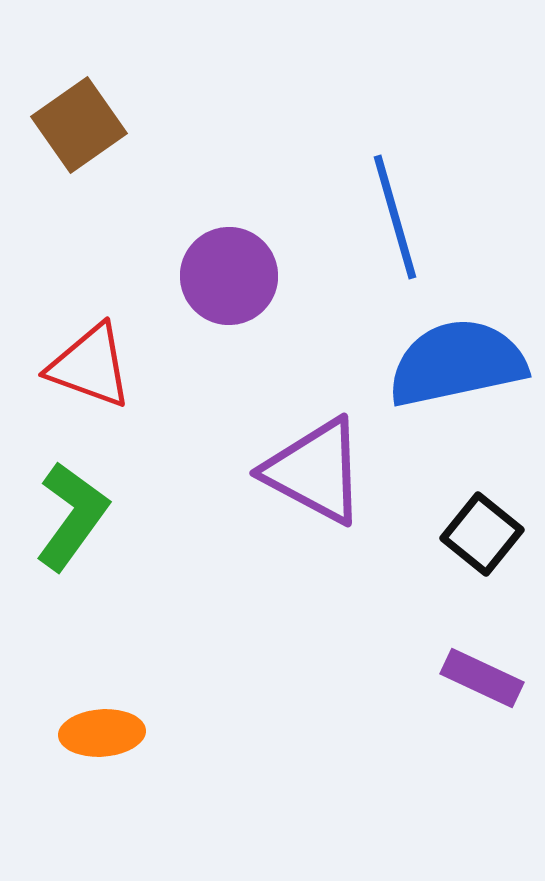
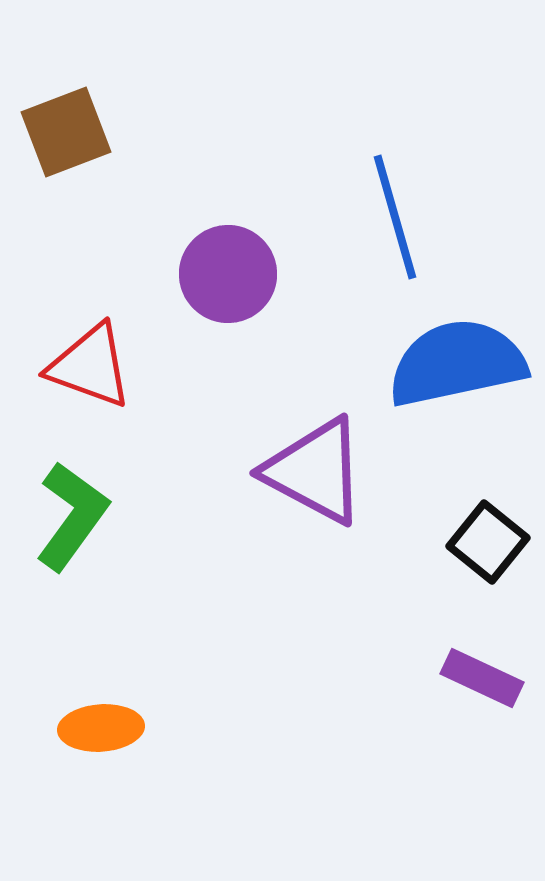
brown square: moved 13 px left, 7 px down; rotated 14 degrees clockwise
purple circle: moved 1 px left, 2 px up
black square: moved 6 px right, 8 px down
orange ellipse: moved 1 px left, 5 px up
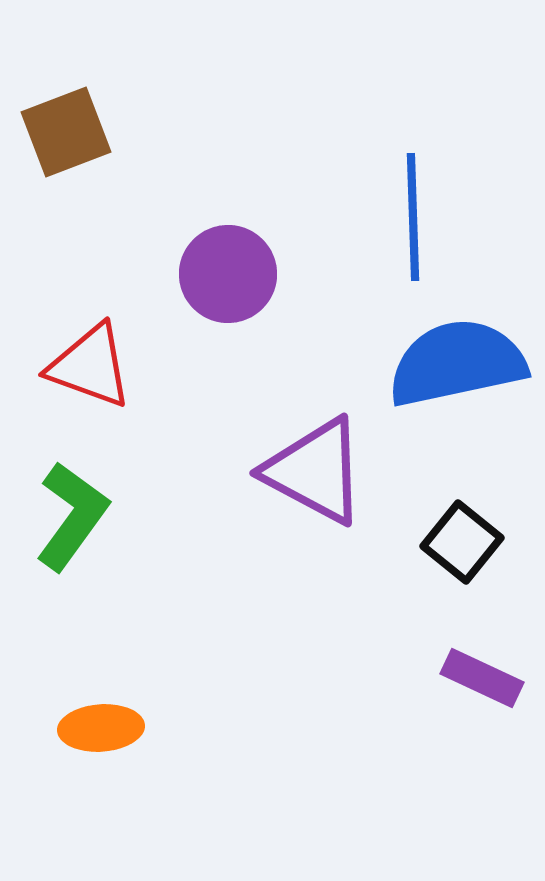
blue line: moved 18 px right; rotated 14 degrees clockwise
black square: moved 26 px left
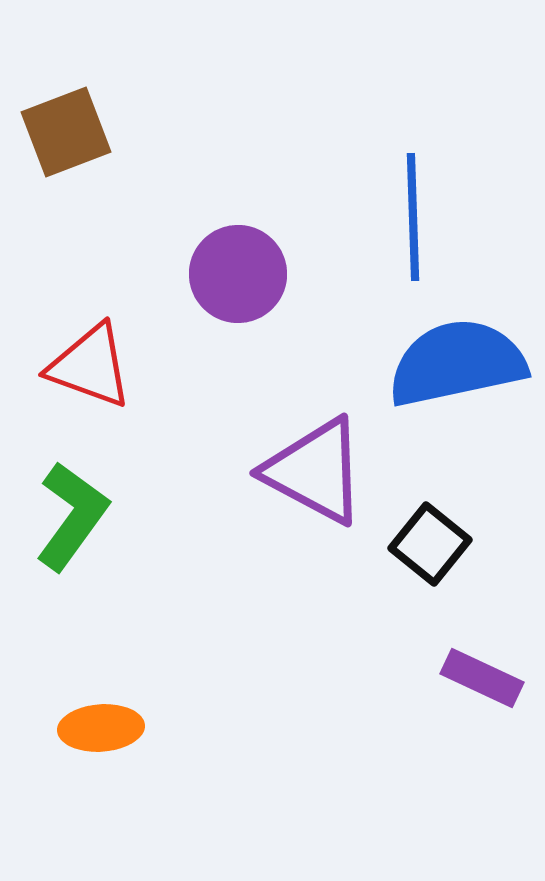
purple circle: moved 10 px right
black square: moved 32 px left, 2 px down
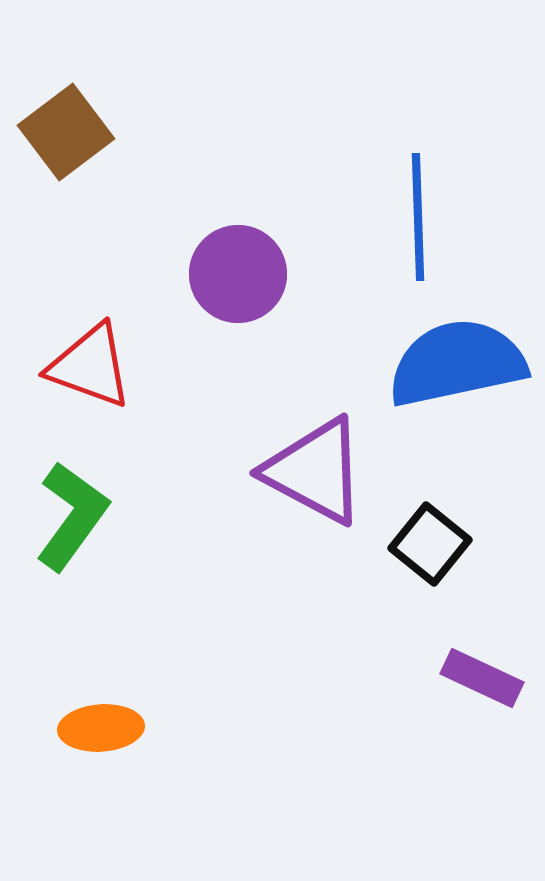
brown square: rotated 16 degrees counterclockwise
blue line: moved 5 px right
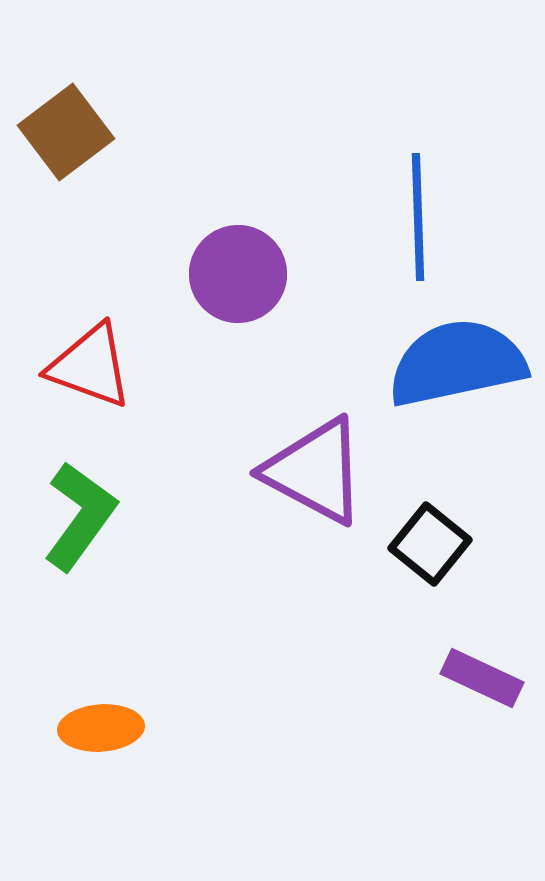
green L-shape: moved 8 px right
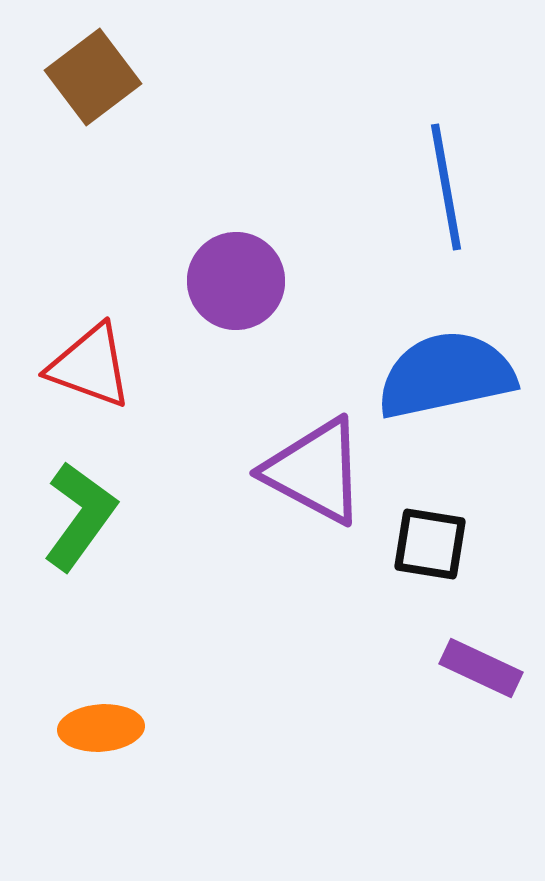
brown square: moved 27 px right, 55 px up
blue line: moved 28 px right, 30 px up; rotated 8 degrees counterclockwise
purple circle: moved 2 px left, 7 px down
blue semicircle: moved 11 px left, 12 px down
black square: rotated 30 degrees counterclockwise
purple rectangle: moved 1 px left, 10 px up
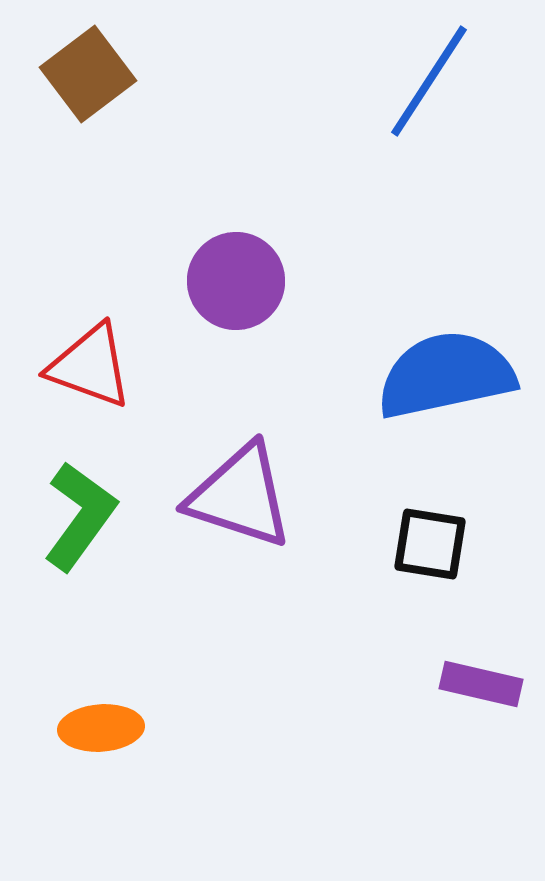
brown square: moved 5 px left, 3 px up
blue line: moved 17 px left, 106 px up; rotated 43 degrees clockwise
purple triangle: moved 75 px left, 25 px down; rotated 10 degrees counterclockwise
purple rectangle: moved 16 px down; rotated 12 degrees counterclockwise
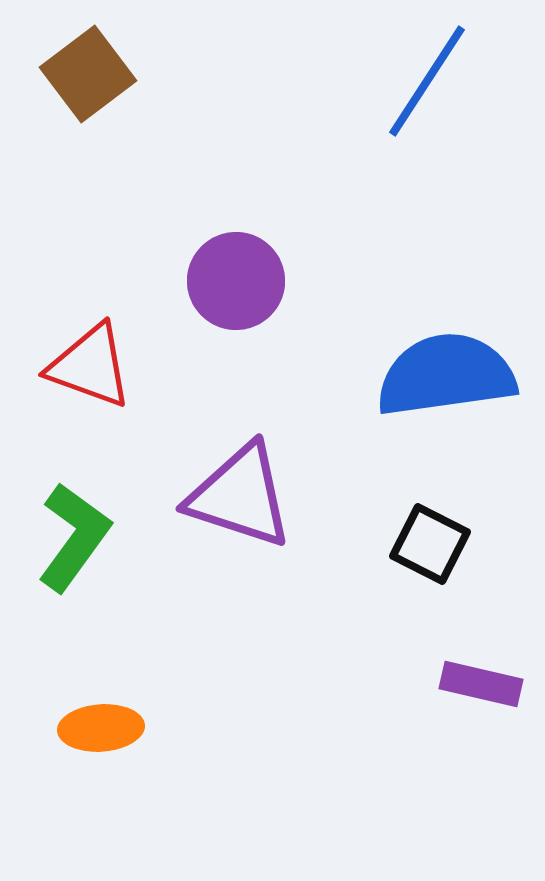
blue line: moved 2 px left
blue semicircle: rotated 4 degrees clockwise
green L-shape: moved 6 px left, 21 px down
black square: rotated 18 degrees clockwise
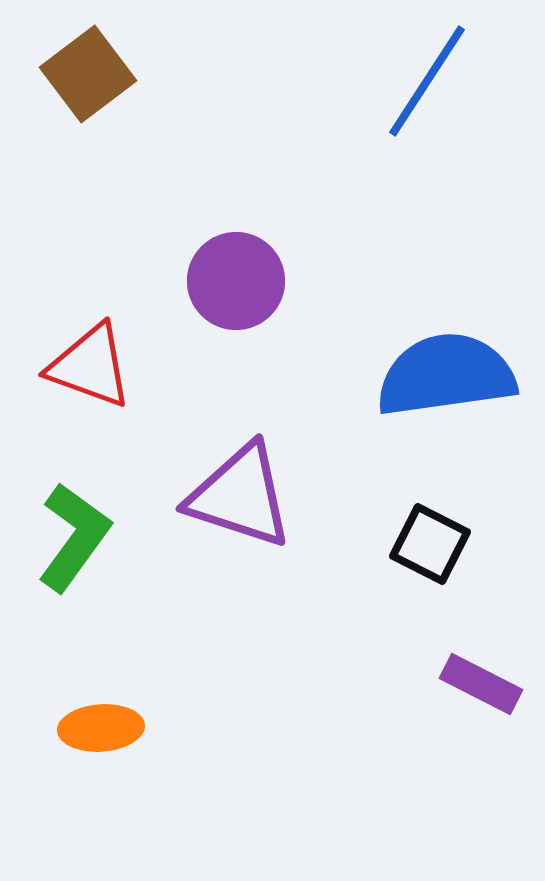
purple rectangle: rotated 14 degrees clockwise
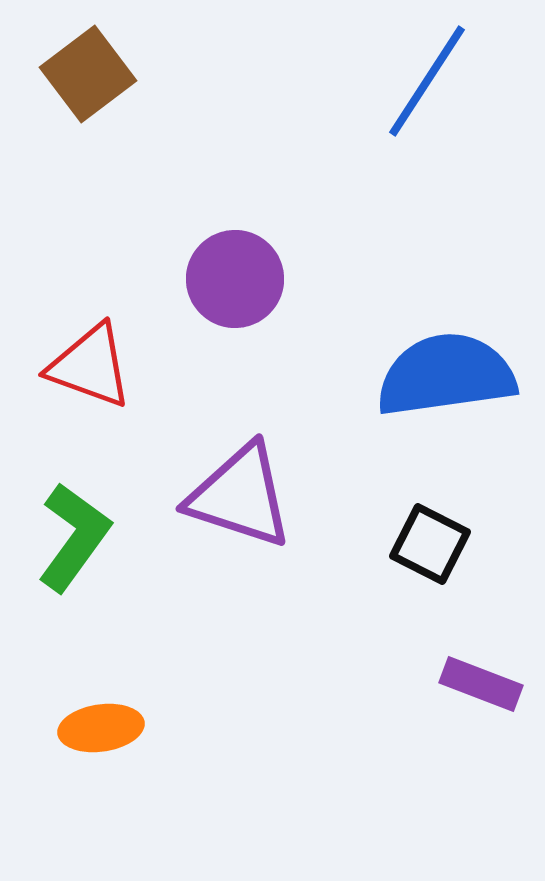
purple circle: moved 1 px left, 2 px up
purple rectangle: rotated 6 degrees counterclockwise
orange ellipse: rotated 4 degrees counterclockwise
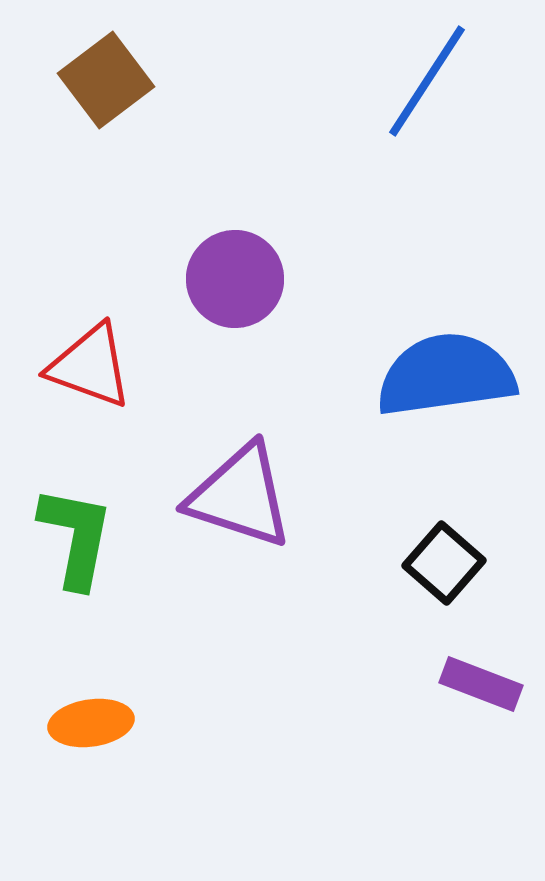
brown square: moved 18 px right, 6 px down
green L-shape: moved 2 px right; rotated 25 degrees counterclockwise
black square: moved 14 px right, 19 px down; rotated 14 degrees clockwise
orange ellipse: moved 10 px left, 5 px up
